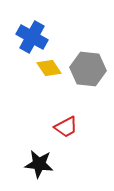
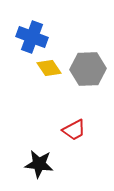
blue cross: rotated 8 degrees counterclockwise
gray hexagon: rotated 8 degrees counterclockwise
red trapezoid: moved 8 px right, 3 px down
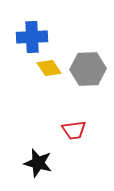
blue cross: rotated 24 degrees counterclockwise
red trapezoid: rotated 20 degrees clockwise
black star: moved 1 px left, 1 px up; rotated 8 degrees clockwise
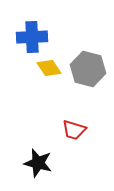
gray hexagon: rotated 16 degrees clockwise
red trapezoid: rotated 25 degrees clockwise
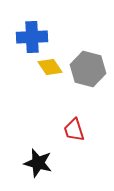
yellow diamond: moved 1 px right, 1 px up
red trapezoid: rotated 55 degrees clockwise
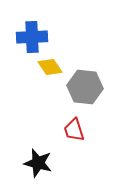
gray hexagon: moved 3 px left, 18 px down; rotated 8 degrees counterclockwise
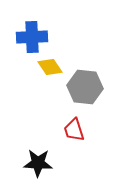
black star: rotated 12 degrees counterclockwise
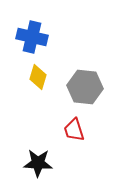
blue cross: rotated 16 degrees clockwise
yellow diamond: moved 12 px left, 10 px down; rotated 50 degrees clockwise
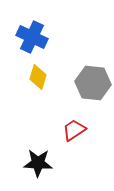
blue cross: rotated 12 degrees clockwise
gray hexagon: moved 8 px right, 4 px up
red trapezoid: rotated 75 degrees clockwise
